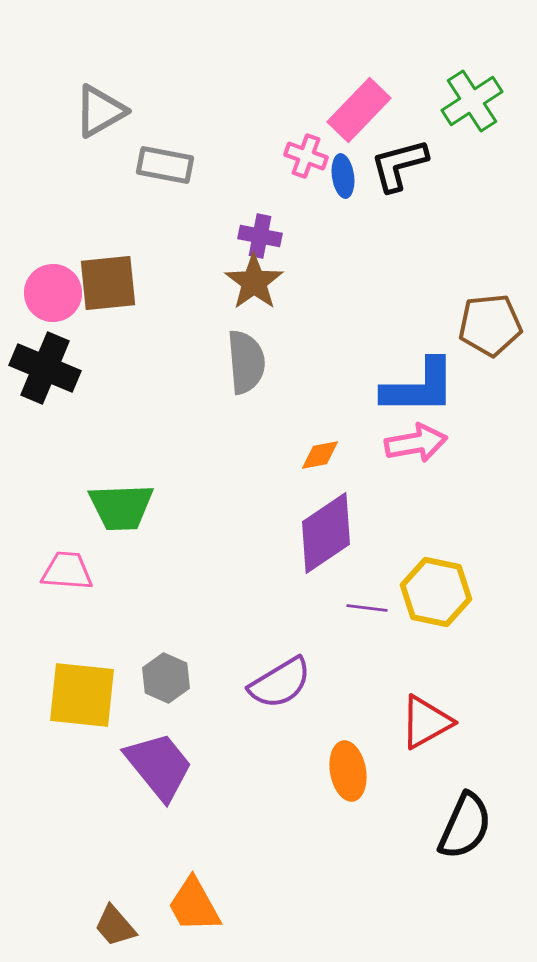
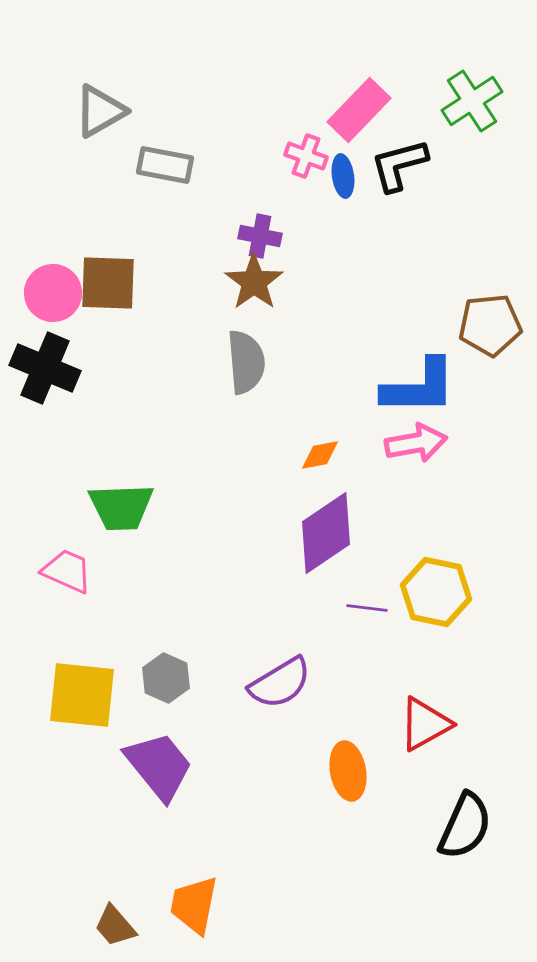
brown square: rotated 8 degrees clockwise
pink trapezoid: rotated 20 degrees clockwise
red triangle: moved 1 px left, 2 px down
orange trapezoid: rotated 40 degrees clockwise
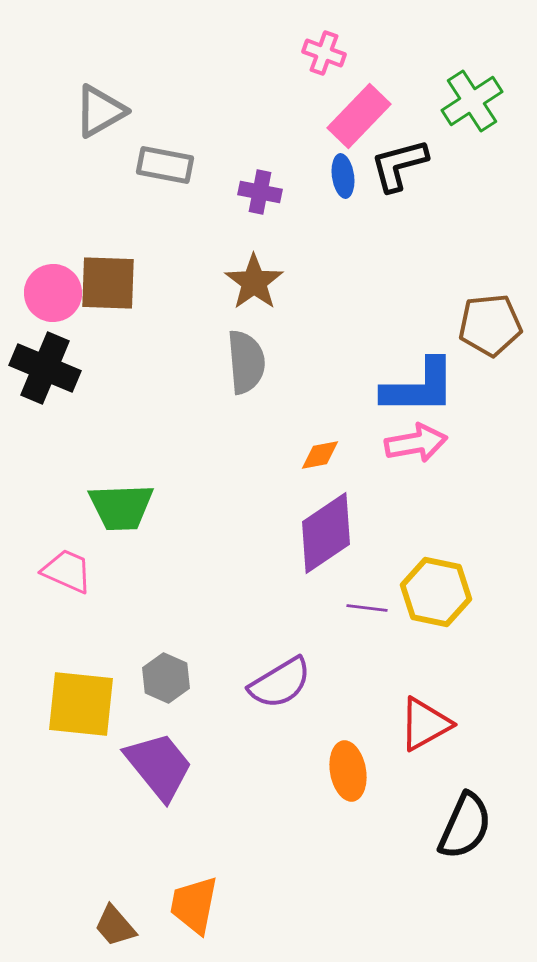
pink rectangle: moved 6 px down
pink cross: moved 18 px right, 103 px up
purple cross: moved 44 px up
yellow square: moved 1 px left, 9 px down
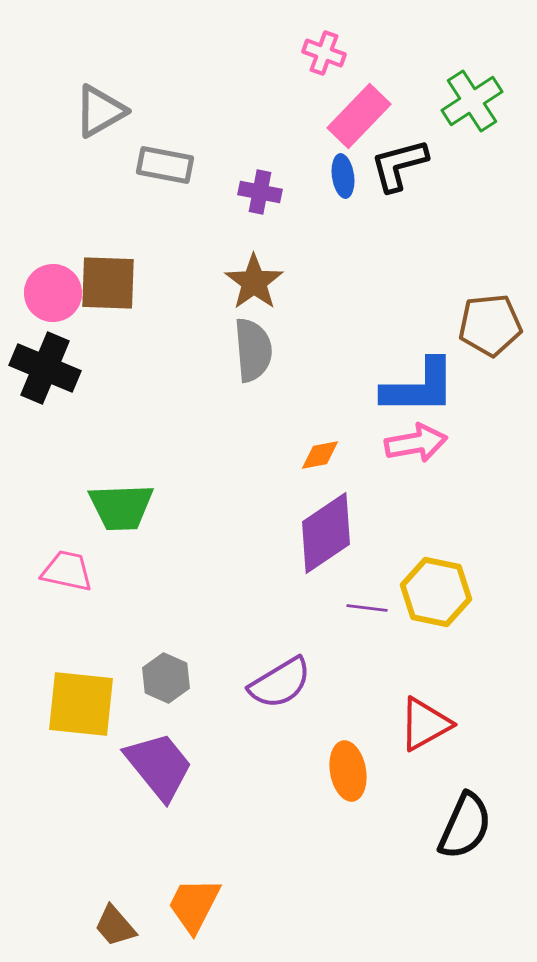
gray semicircle: moved 7 px right, 12 px up
pink trapezoid: rotated 12 degrees counterclockwise
orange trapezoid: rotated 16 degrees clockwise
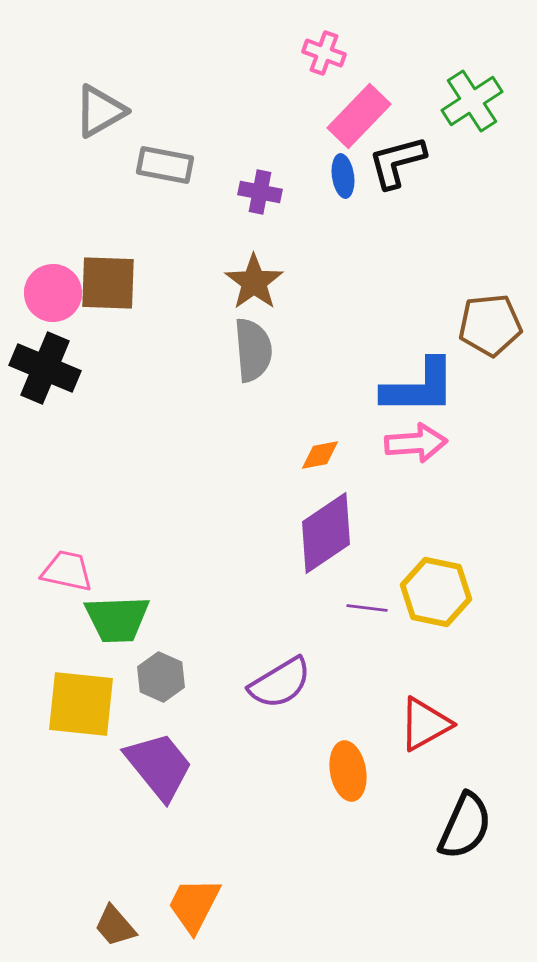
black L-shape: moved 2 px left, 3 px up
pink arrow: rotated 6 degrees clockwise
green trapezoid: moved 4 px left, 112 px down
gray hexagon: moved 5 px left, 1 px up
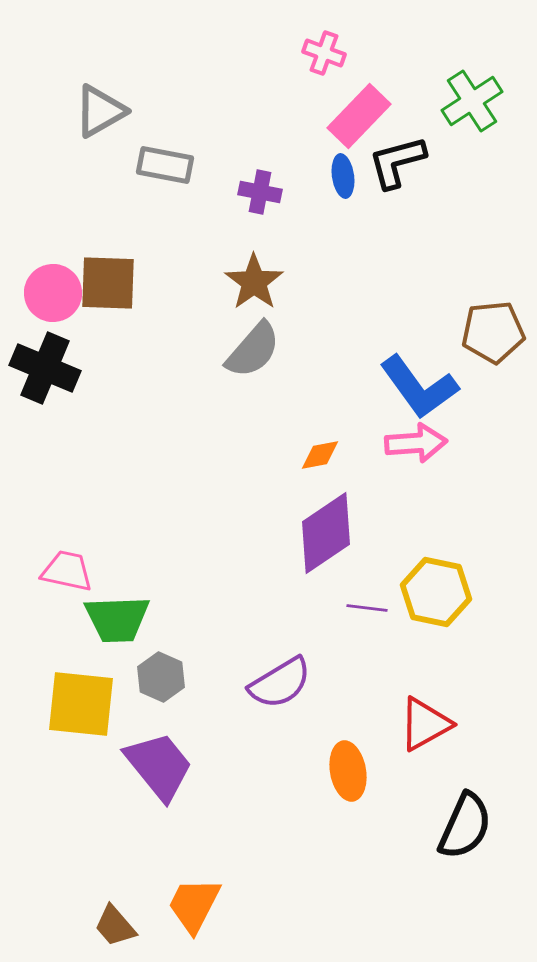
brown pentagon: moved 3 px right, 7 px down
gray semicircle: rotated 46 degrees clockwise
blue L-shape: rotated 54 degrees clockwise
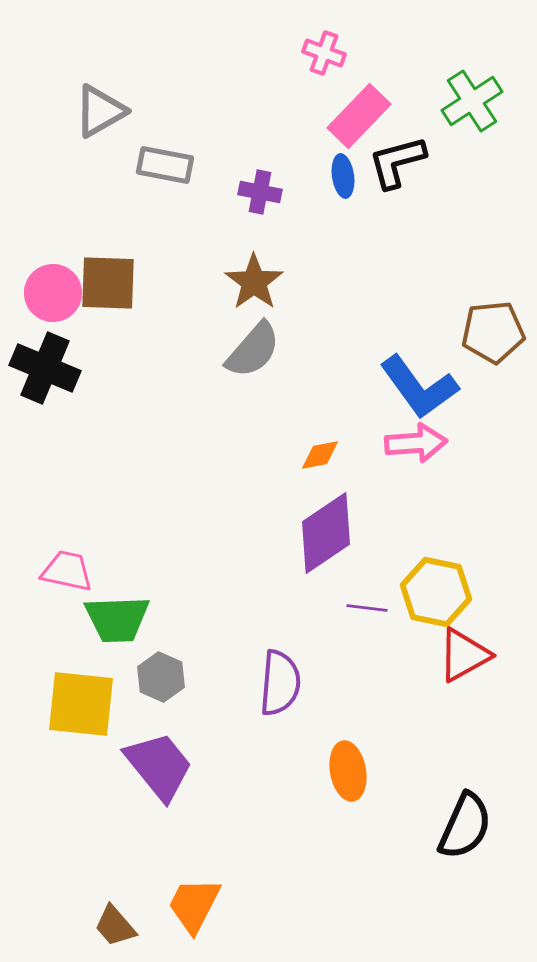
purple semicircle: rotated 54 degrees counterclockwise
red triangle: moved 39 px right, 69 px up
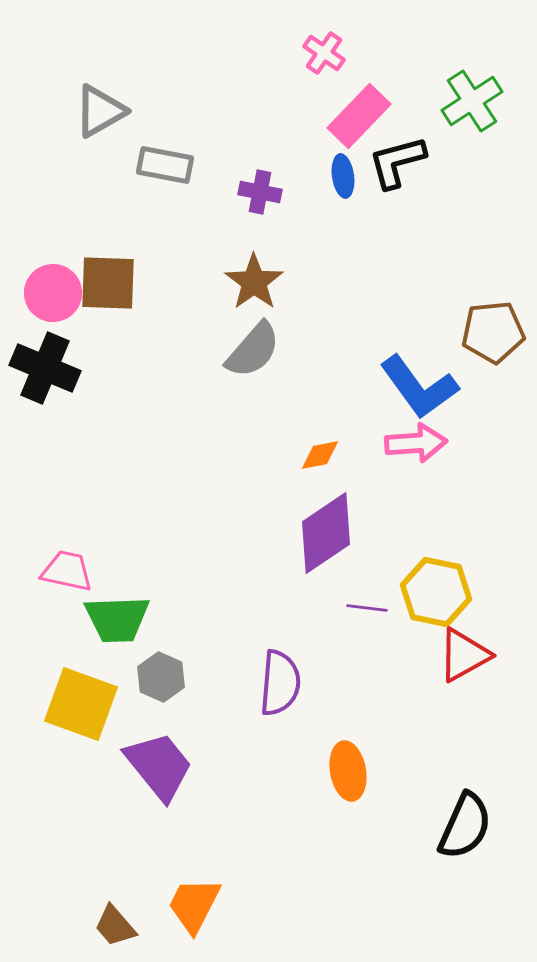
pink cross: rotated 15 degrees clockwise
yellow square: rotated 14 degrees clockwise
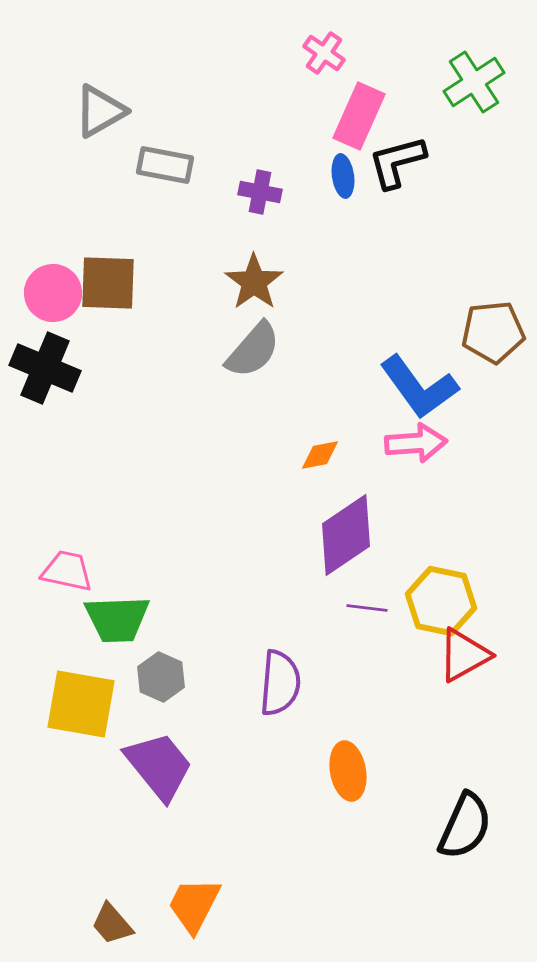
green cross: moved 2 px right, 19 px up
pink rectangle: rotated 20 degrees counterclockwise
purple diamond: moved 20 px right, 2 px down
yellow hexagon: moved 5 px right, 9 px down
yellow square: rotated 10 degrees counterclockwise
brown trapezoid: moved 3 px left, 2 px up
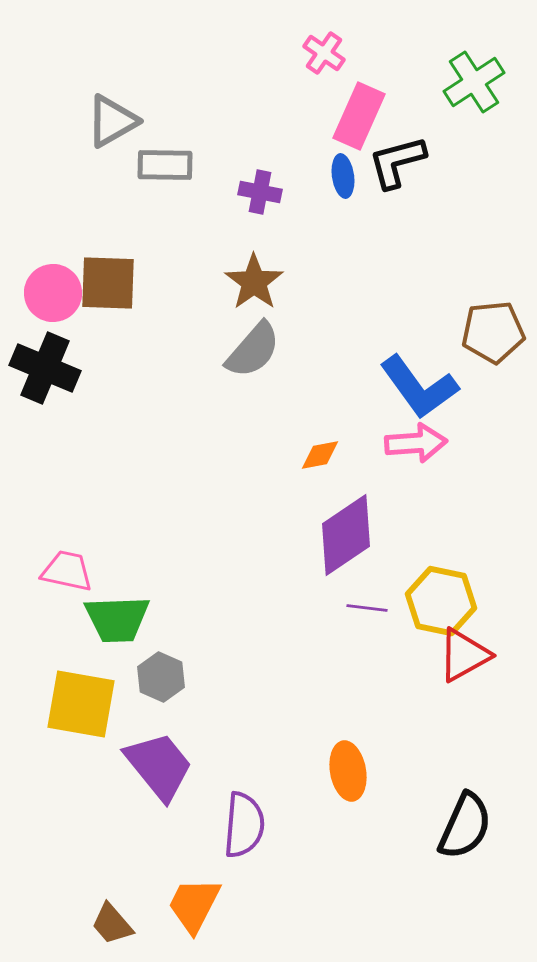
gray triangle: moved 12 px right, 10 px down
gray rectangle: rotated 10 degrees counterclockwise
purple semicircle: moved 36 px left, 142 px down
